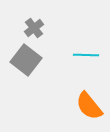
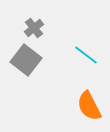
cyan line: rotated 35 degrees clockwise
orange semicircle: rotated 12 degrees clockwise
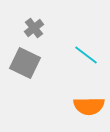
gray square: moved 1 px left, 3 px down; rotated 12 degrees counterclockwise
orange semicircle: rotated 64 degrees counterclockwise
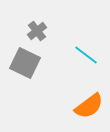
gray cross: moved 3 px right, 3 px down
orange semicircle: rotated 36 degrees counterclockwise
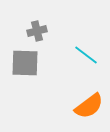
gray cross: rotated 24 degrees clockwise
gray square: rotated 24 degrees counterclockwise
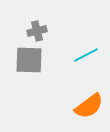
cyan line: rotated 65 degrees counterclockwise
gray square: moved 4 px right, 3 px up
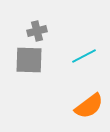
cyan line: moved 2 px left, 1 px down
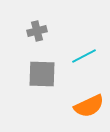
gray square: moved 13 px right, 14 px down
orange semicircle: rotated 12 degrees clockwise
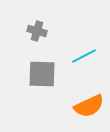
gray cross: rotated 30 degrees clockwise
